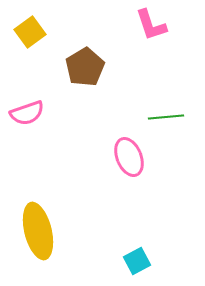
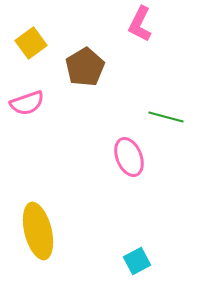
pink L-shape: moved 11 px left, 1 px up; rotated 45 degrees clockwise
yellow square: moved 1 px right, 11 px down
pink semicircle: moved 10 px up
green line: rotated 20 degrees clockwise
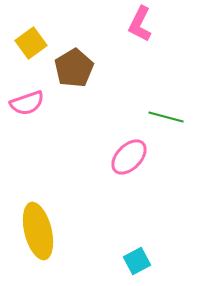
brown pentagon: moved 11 px left, 1 px down
pink ellipse: rotated 66 degrees clockwise
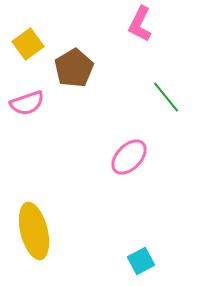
yellow square: moved 3 px left, 1 px down
green line: moved 20 px up; rotated 36 degrees clockwise
yellow ellipse: moved 4 px left
cyan square: moved 4 px right
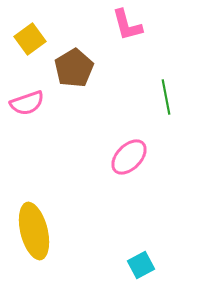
pink L-shape: moved 13 px left, 1 px down; rotated 42 degrees counterclockwise
yellow square: moved 2 px right, 5 px up
green line: rotated 28 degrees clockwise
cyan square: moved 4 px down
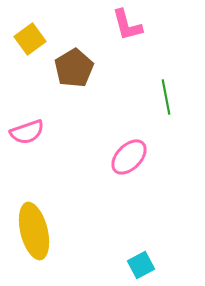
pink semicircle: moved 29 px down
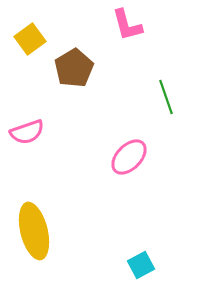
green line: rotated 8 degrees counterclockwise
